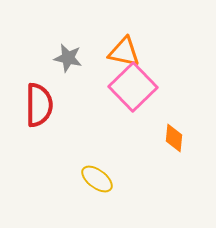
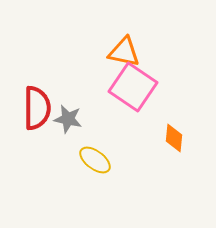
gray star: moved 61 px down
pink square: rotated 12 degrees counterclockwise
red semicircle: moved 2 px left, 3 px down
yellow ellipse: moved 2 px left, 19 px up
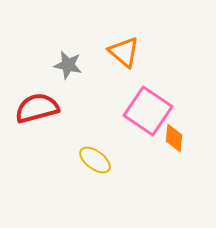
orange triangle: rotated 28 degrees clockwise
pink square: moved 15 px right, 24 px down
red semicircle: rotated 105 degrees counterclockwise
gray star: moved 54 px up
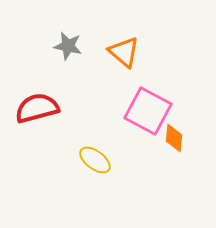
gray star: moved 19 px up
pink square: rotated 6 degrees counterclockwise
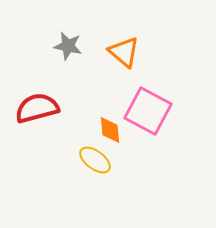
orange diamond: moved 64 px left, 8 px up; rotated 12 degrees counterclockwise
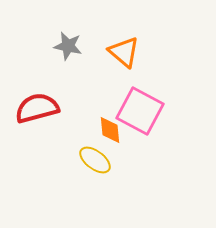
pink square: moved 8 px left
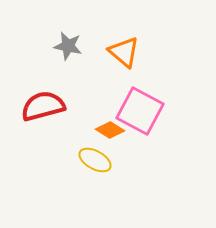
red semicircle: moved 6 px right, 2 px up
orange diamond: rotated 52 degrees counterclockwise
yellow ellipse: rotated 8 degrees counterclockwise
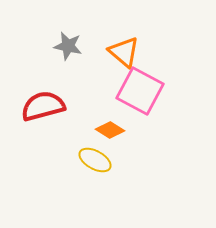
pink square: moved 20 px up
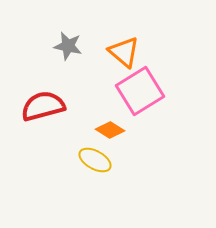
pink square: rotated 30 degrees clockwise
